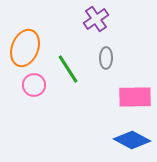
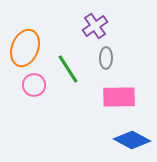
purple cross: moved 1 px left, 7 px down
pink rectangle: moved 16 px left
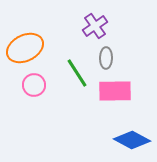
orange ellipse: rotated 42 degrees clockwise
green line: moved 9 px right, 4 px down
pink rectangle: moved 4 px left, 6 px up
